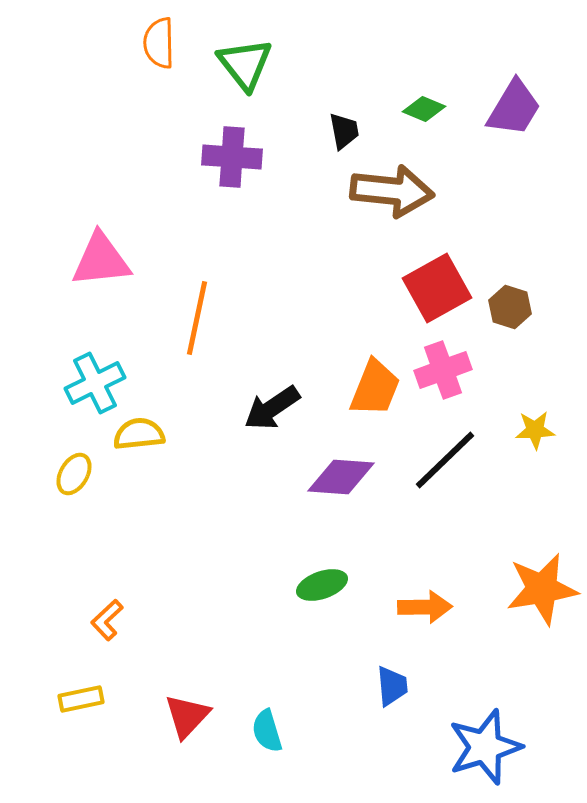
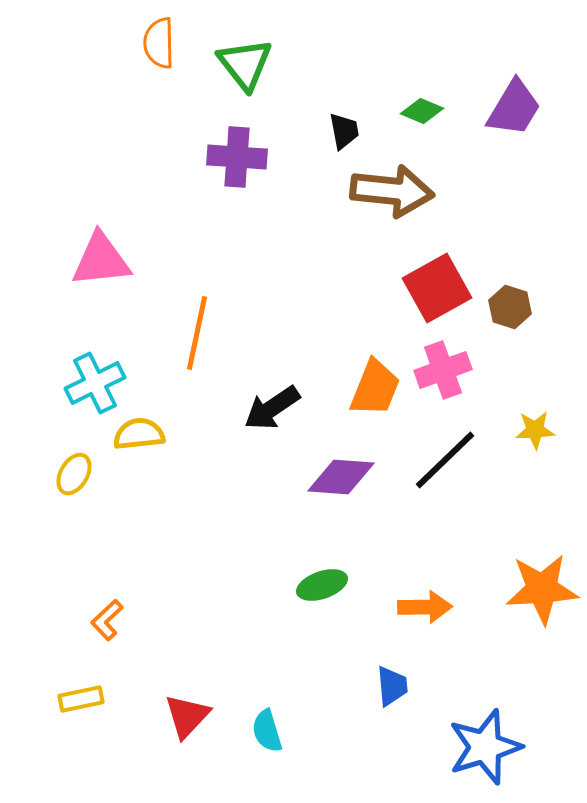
green diamond: moved 2 px left, 2 px down
purple cross: moved 5 px right
orange line: moved 15 px down
orange star: rotated 6 degrees clockwise
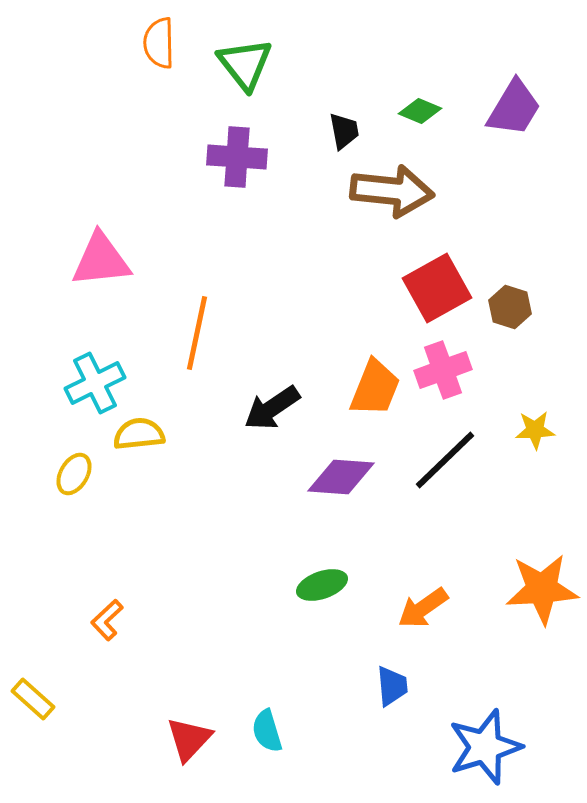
green diamond: moved 2 px left
orange arrow: moved 2 px left, 1 px down; rotated 146 degrees clockwise
yellow rectangle: moved 48 px left; rotated 54 degrees clockwise
red triangle: moved 2 px right, 23 px down
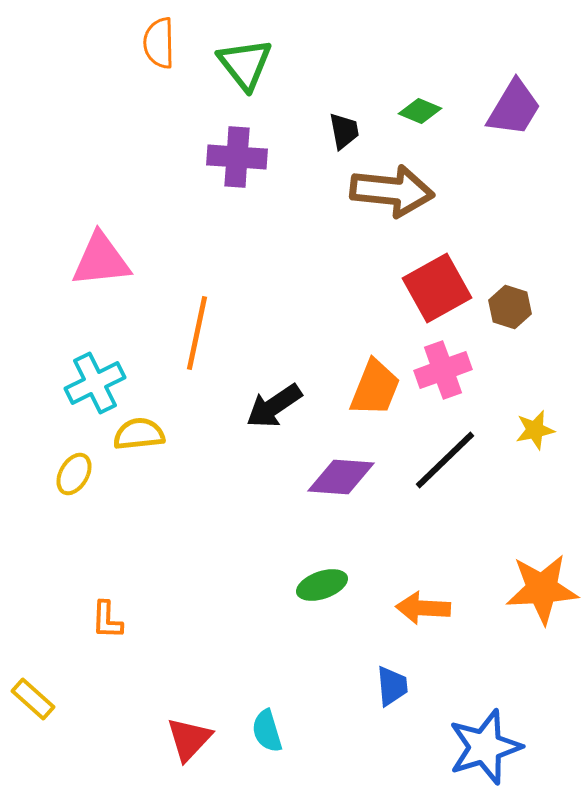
black arrow: moved 2 px right, 2 px up
yellow star: rotated 9 degrees counterclockwise
orange arrow: rotated 38 degrees clockwise
orange L-shape: rotated 45 degrees counterclockwise
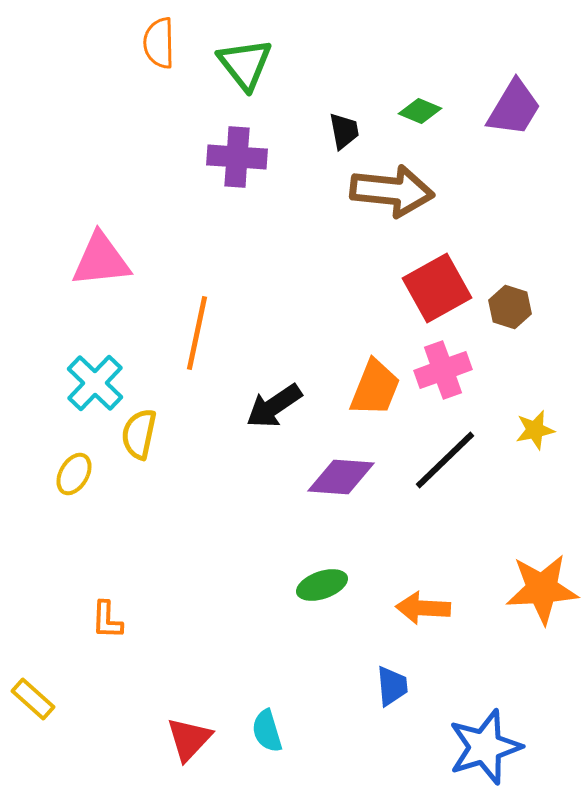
cyan cross: rotated 20 degrees counterclockwise
yellow semicircle: rotated 72 degrees counterclockwise
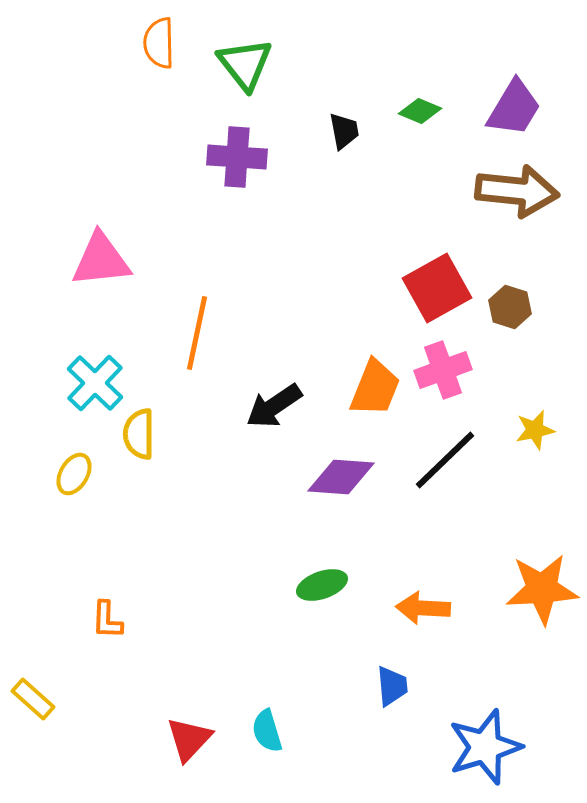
brown arrow: moved 125 px right
yellow semicircle: rotated 12 degrees counterclockwise
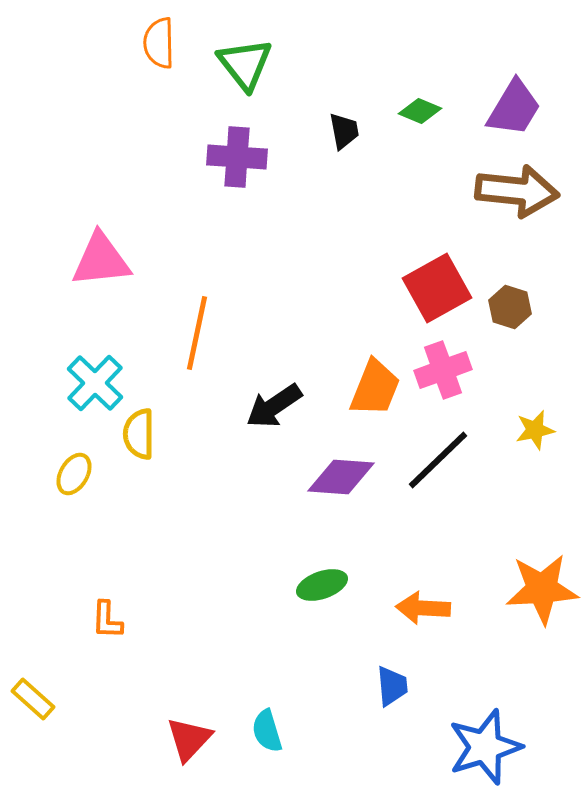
black line: moved 7 px left
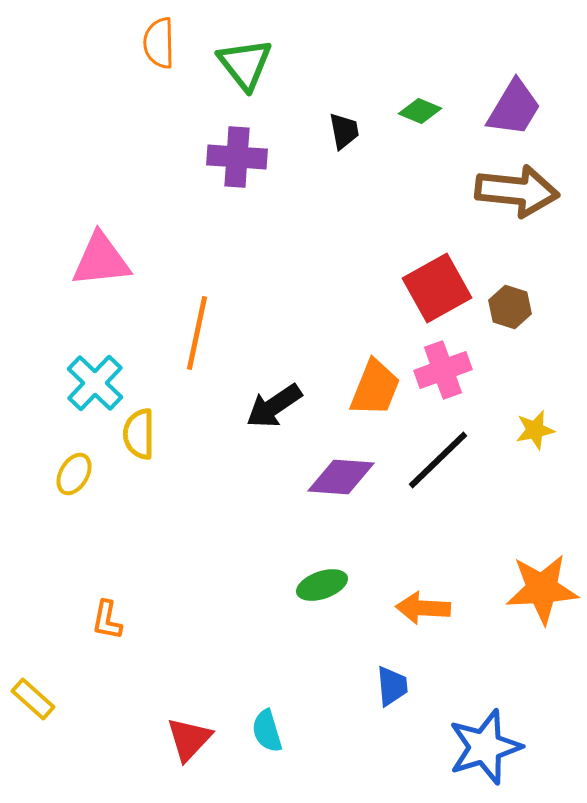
orange L-shape: rotated 9 degrees clockwise
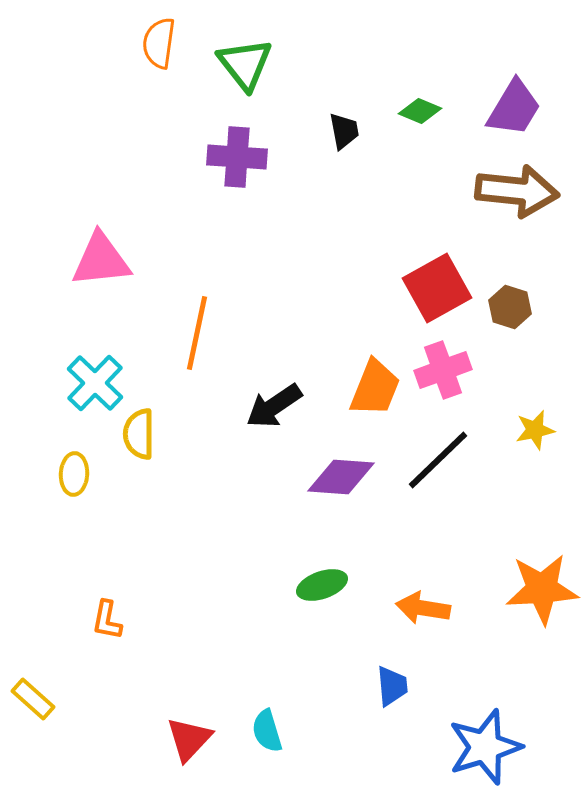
orange semicircle: rotated 9 degrees clockwise
yellow ellipse: rotated 27 degrees counterclockwise
orange arrow: rotated 6 degrees clockwise
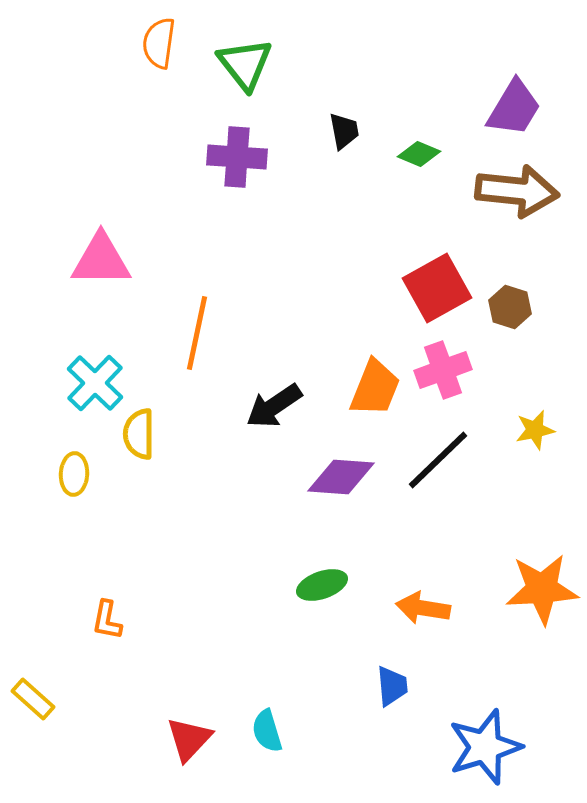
green diamond: moved 1 px left, 43 px down
pink triangle: rotated 6 degrees clockwise
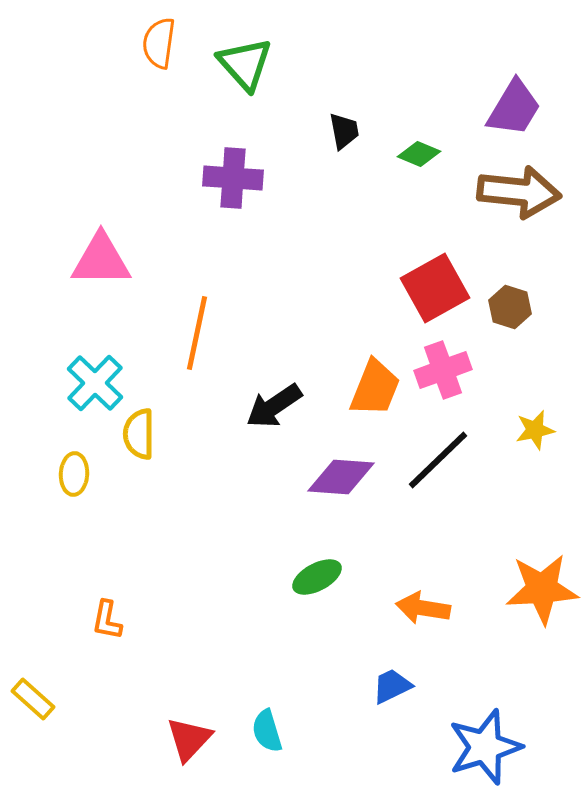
green triangle: rotated 4 degrees counterclockwise
purple cross: moved 4 px left, 21 px down
brown arrow: moved 2 px right, 1 px down
red square: moved 2 px left
green ellipse: moved 5 px left, 8 px up; rotated 9 degrees counterclockwise
blue trapezoid: rotated 111 degrees counterclockwise
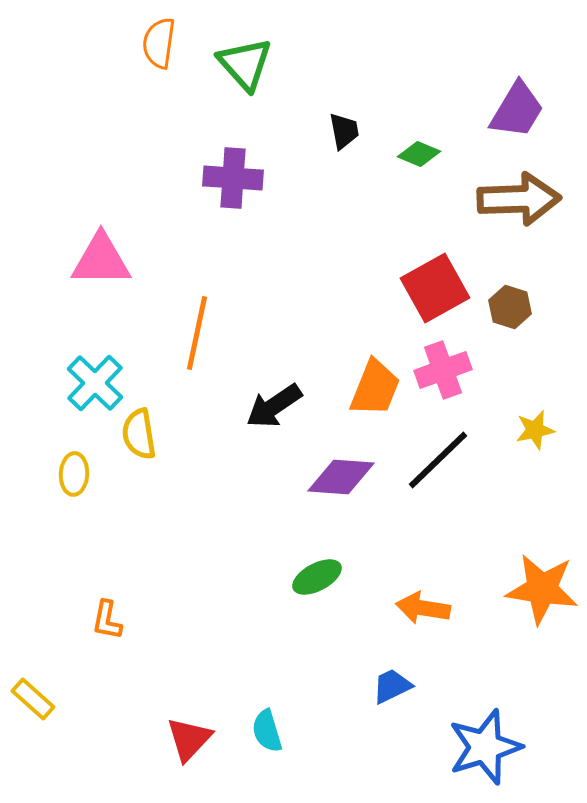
purple trapezoid: moved 3 px right, 2 px down
brown arrow: moved 7 px down; rotated 8 degrees counterclockwise
yellow semicircle: rotated 9 degrees counterclockwise
orange star: rotated 12 degrees clockwise
